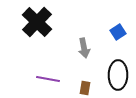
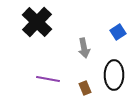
black ellipse: moved 4 px left
brown rectangle: rotated 32 degrees counterclockwise
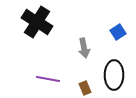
black cross: rotated 12 degrees counterclockwise
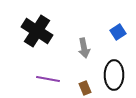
black cross: moved 9 px down
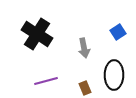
black cross: moved 3 px down
purple line: moved 2 px left, 2 px down; rotated 25 degrees counterclockwise
